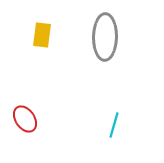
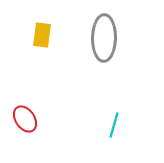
gray ellipse: moved 1 px left, 1 px down
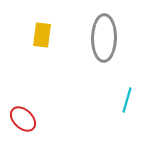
red ellipse: moved 2 px left; rotated 12 degrees counterclockwise
cyan line: moved 13 px right, 25 px up
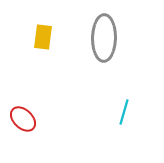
yellow rectangle: moved 1 px right, 2 px down
cyan line: moved 3 px left, 12 px down
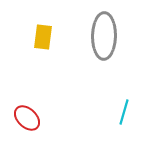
gray ellipse: moved 2 px up
red ellipse: moved 4 px right, 1 px up
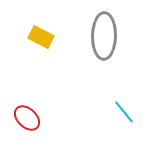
yellow rectangle: moved 2 px left; rotated 70 degrees counterclockwise
cyan line: rotated 55 degrees counterclockwise
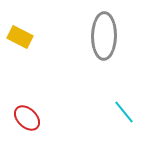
yellow rectangle: moved 21 px left
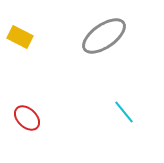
gray ellipse: rotated 54 degrees clockwise
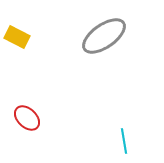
yellow rectangle: moved 3 px left
cyan line: moved 29 px down; rotated 30 degrees clockwise
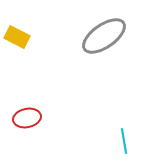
red ellipse: rotated 56 degrees counterclockwise
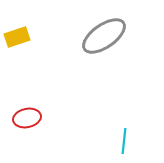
yellow rectangle: rotated 45 degrees counterclockwise
cyan line: rotated 15 degrees clockwise
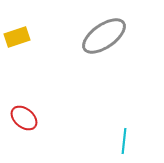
red ellipse: moved 3 px left; rotated 52 degrees clockwise
